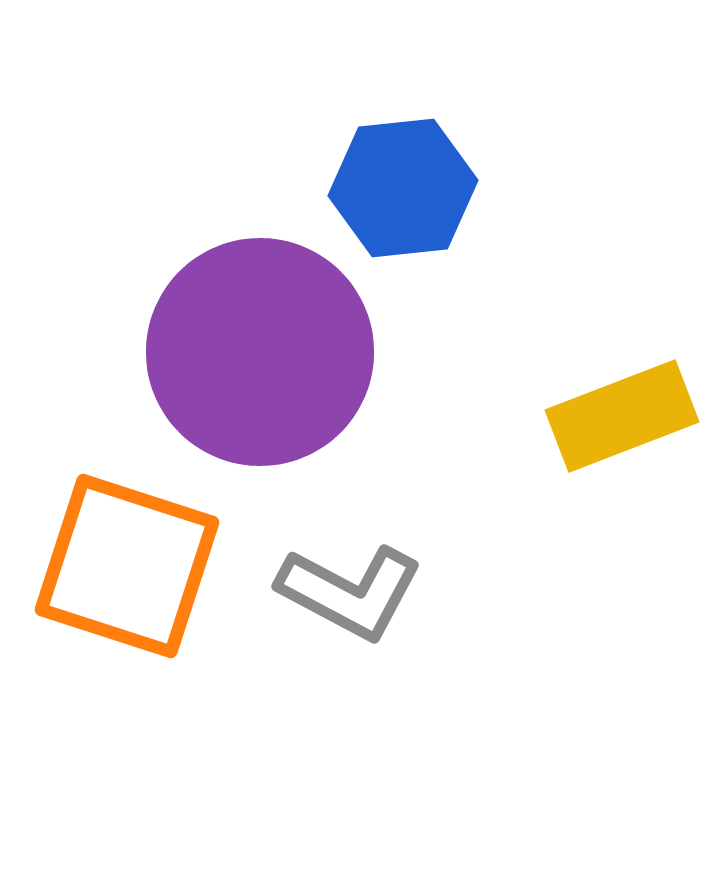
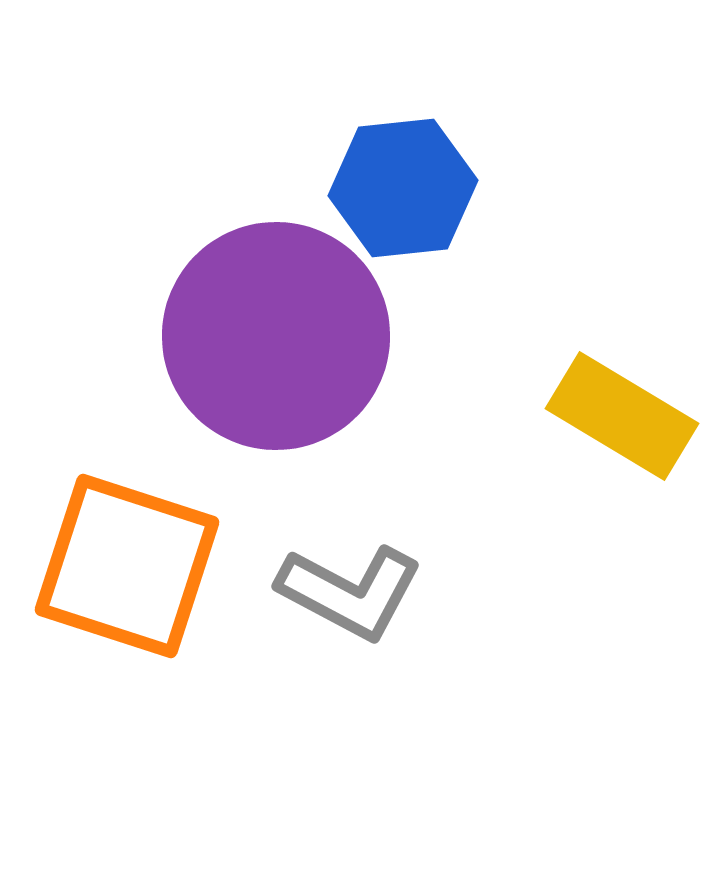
purple circle: moved 16 px right, 16 px up
yellow rectangle: rotated 52 degrees clockwise
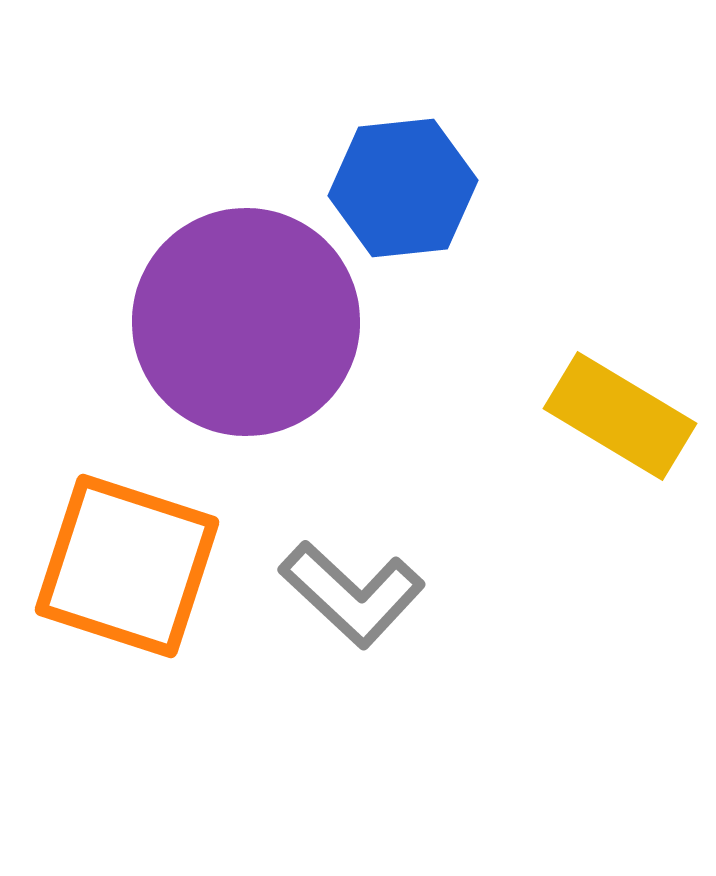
purple circle: moved 30 px left, 14 px up
yellow rectangle: moved 2 px left
gray L-shape: moved 2 px right, 2 px down; rotated 15 degrees clockwise
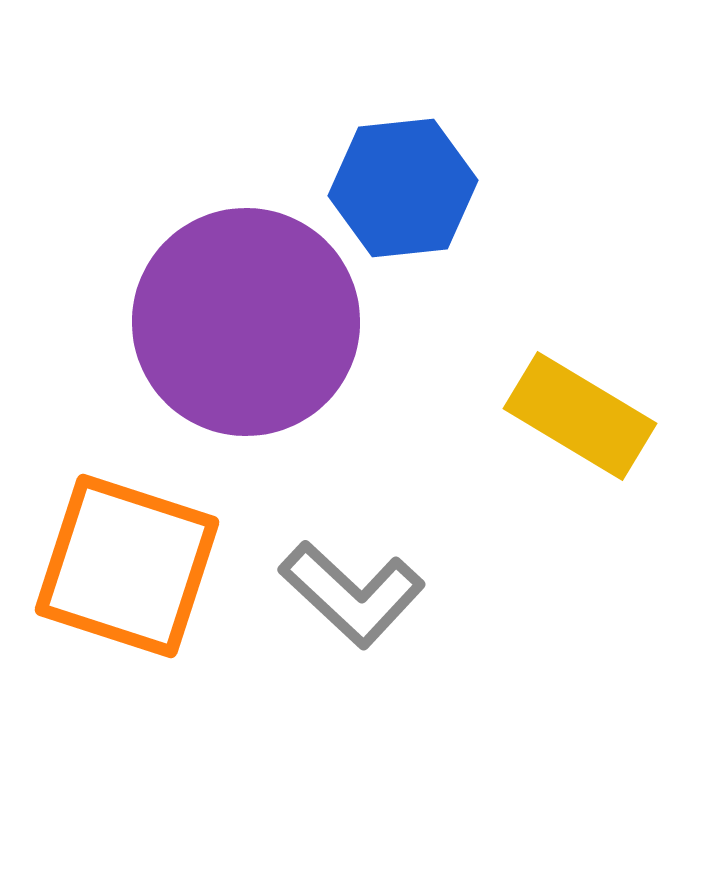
yellow rectangle: moved 40 px left
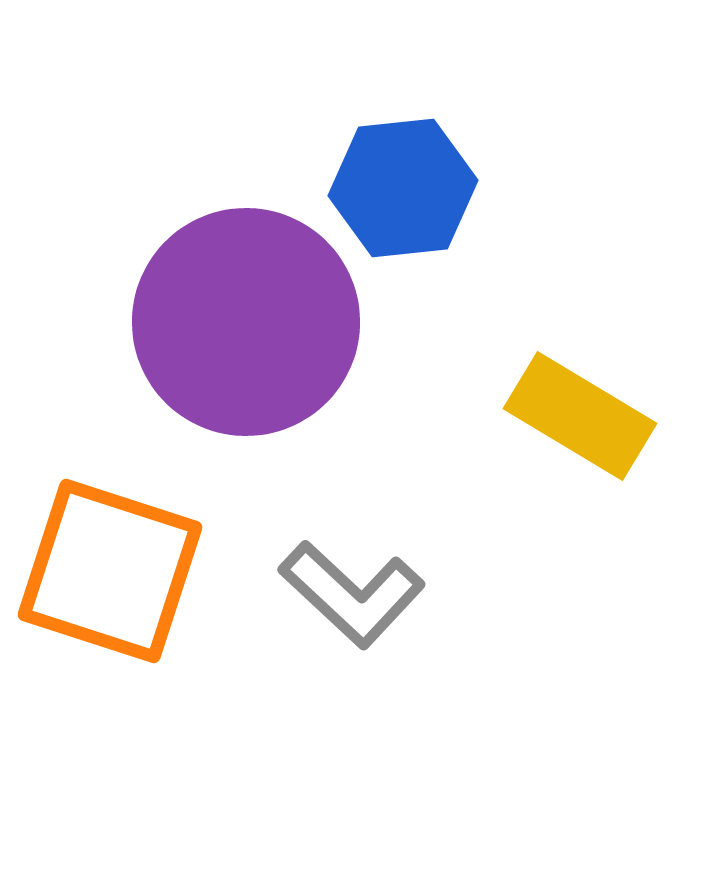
orange square: moved 17 px left, 5 px down
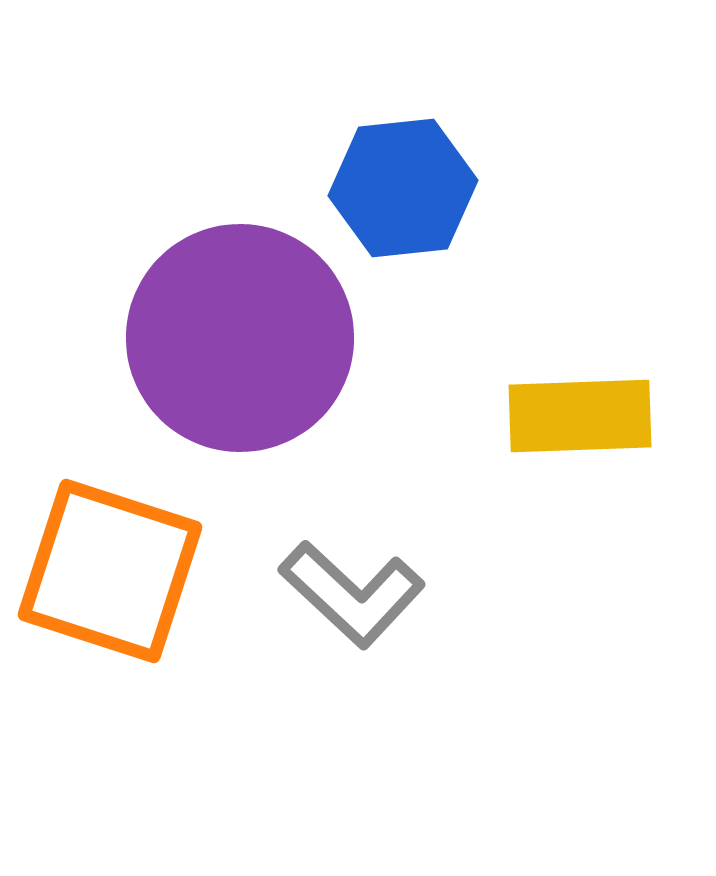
purple circle: moved 6 px left, 16 px down
yellow rectangle: rotated 33 degrees counterclockwise
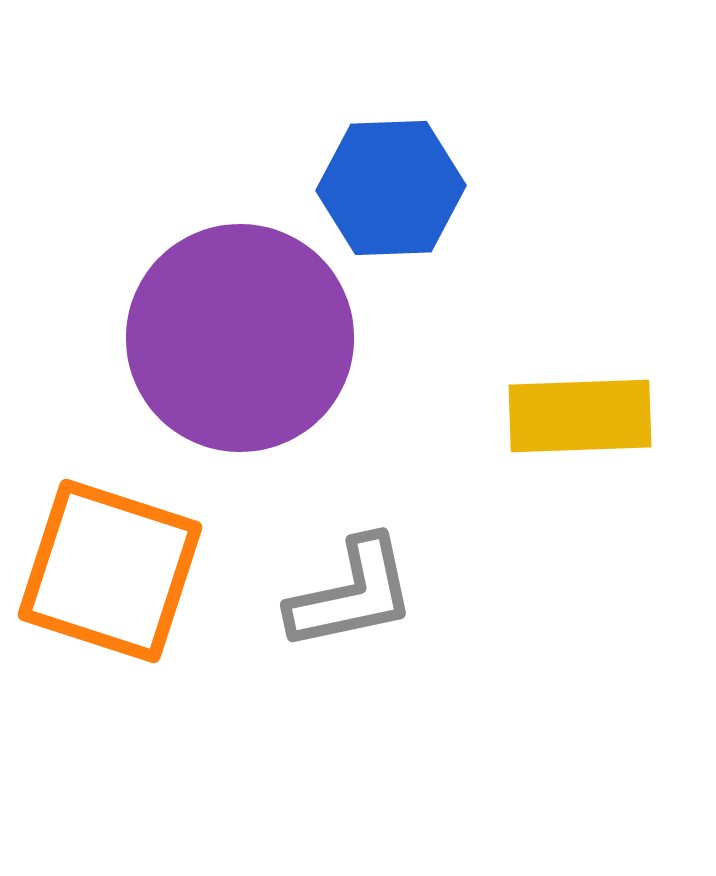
blue hexagon: moved 12 px left; rotated 4 degrees clockwise
gray L-shape: rotated 55 degrees counterclockwise
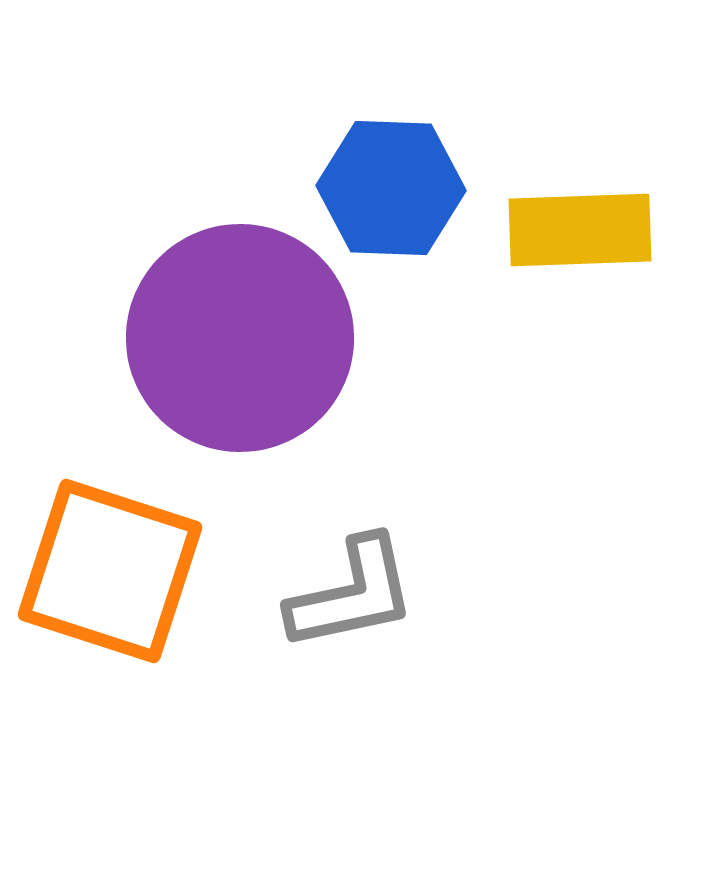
blue hexagon: rotated 4 degrees clockwise
yellow rectangle: moved 186 px up
